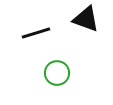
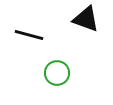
black line: moved 7 px left, 2 px down; rotated 32 degrees clockwise
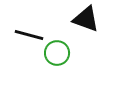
green circle: moved 20 px up
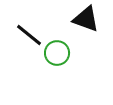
black line: rotated 24 degrees clockwise
